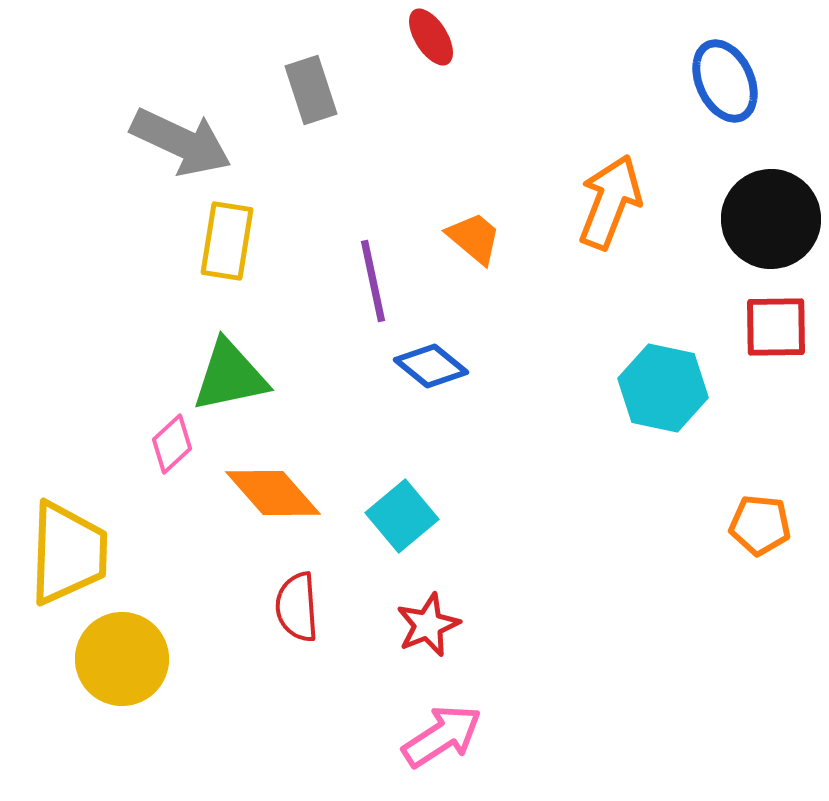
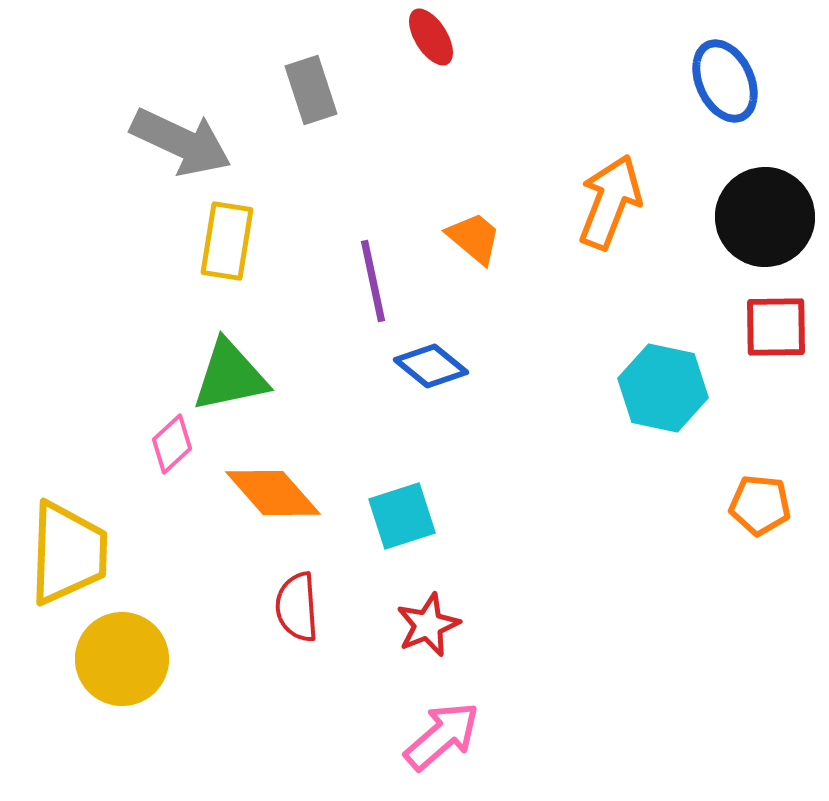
black circle: moved 6 px left, 2 px up
cyan square: rotated 22 degrees clockwise
orange pentagon: moved 20 px up
pink arrow: rotated 8 degrees counterclockwise
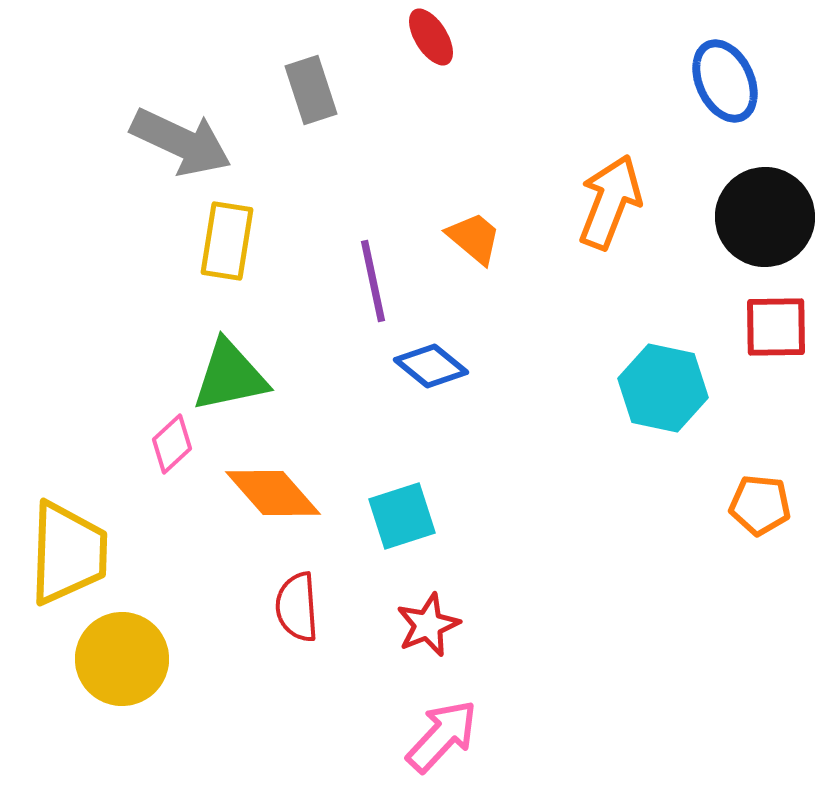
pink arrow: rotated 6 degrees counterclockwise
